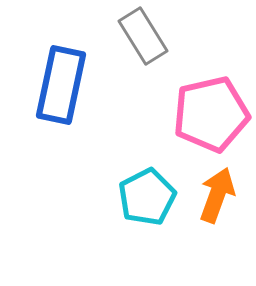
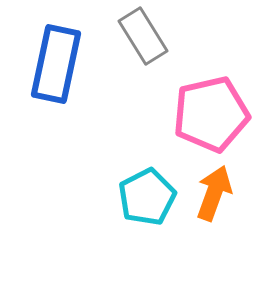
blue rectangle: moved 5 px left, 21 px up
orange arrow: moved 3 px left, 2 px up
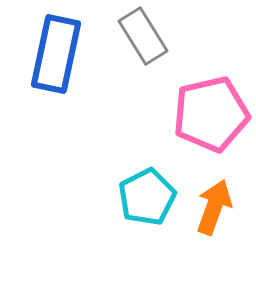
blue rectangle: moved 10 px up
orange arrow: moved 14 px down
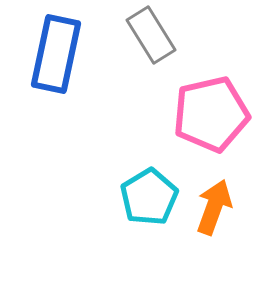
gray rectangle: moved 8 px right, 1 px up
cyan pentagon: moved 2 px right; rotated 4 degrees counterclockwise
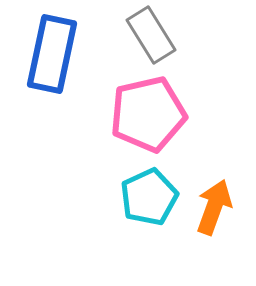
blue rectangle: moved 4 px left
pink pentagon: moved 63 px left
cyan pentagon: rotated 6 degrees clockwise
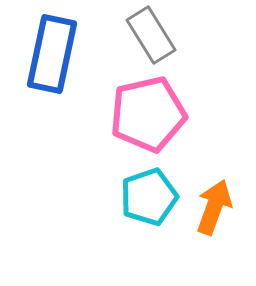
cyan pentagon: rotated 6 degrees clockwise
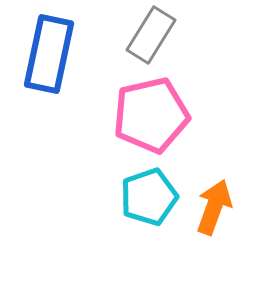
gray rectangle: rotated 64 degrees clockwise
blue rectangle: moved 3 px left
pink pentagon: moved 3 px right, 1 px down
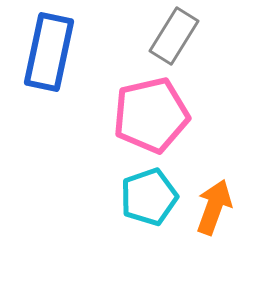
gray rectangle: moved 23 px right, 1 px down
blue rectangle: moved 2 px up
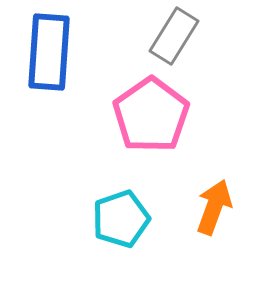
blue rectangle: rotated 8 degrees counterclockwise
pink pentagon: rotated 22 degrees counterclockwise
cyan pentagon: moved 28 px left, 22 px down
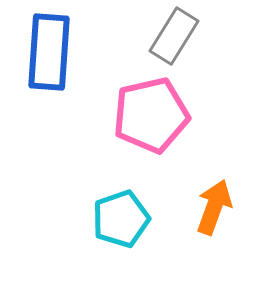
pink pentagon: rotated 22 degrees clockwise
